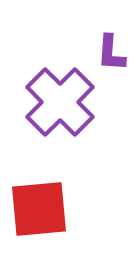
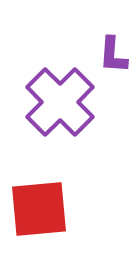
purple L-shape: moved 2 px right, 2 px down
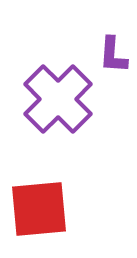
purple cross: moved 2 px left, 3 px up
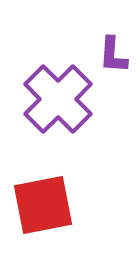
red square: moved 4 px right, 4 px up; rotated 6 degrees counterclockwise
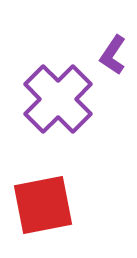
purple L-shape: rotated 30 degrees clockwise
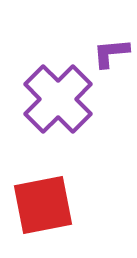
purple L-shape: moved 2 px left, 2 px up; rotated 51 degrees clockwise
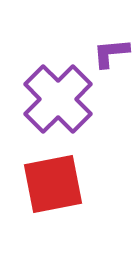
red square: moved 10 px right, 21 px up
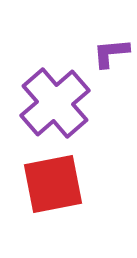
purple cross: moved 3 px left, 4 px down; rotated 4 degrees clockwise
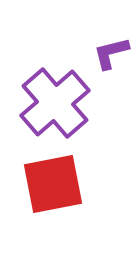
purple L-shape: rotated 9 degrees counterclockwise
